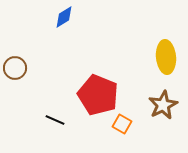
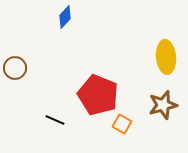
blue diamond: moved 1 px right; rotated 15 degrees counterclockwise
brown star: rotated 12 degrees clockwise
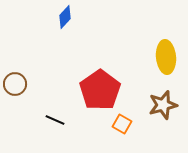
brown circle: moved 16 px down
red pentagon: moved 2 px right, 5 px up; rotated 15 degrees clockwise
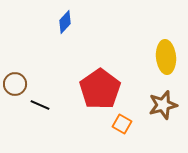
blue diamond: moved 5 px down
red pentagon: moved 1 px up
black line: moved 15 px left, 15 px up
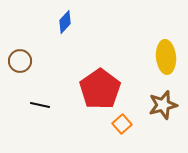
brown circle: moved 5 px right, 23 px up
black line: rotated 12 degrees counterclockwise
orange square: rotated 18 degrees clockwise
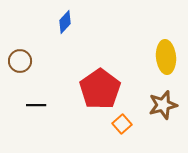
black line: moved 4 px left; rotated 12 degrees counterclockwise
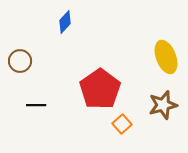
yellow ellipse: rotated 16 degrees counterclockwise
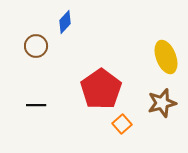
brown circle: moved 16 px right, 15 px up
red pentagon: moved 1 px right
brown star: moved 1 px left, 2 px up
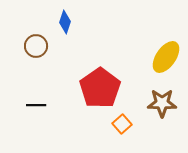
blue diamond: rotated 25 degrees counterclockwise
yellow ellipse: rotated 56 degrees clockwise
red pentagon: moved 1 px left, 1 px up
brown star: rotated 16 degrees clockwise
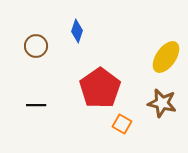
blue diamond: moved 12 px right, 9 px down
brown star: rotated 12 degrees clockwise
orange square: rotated 18 degrees counterclockwise
